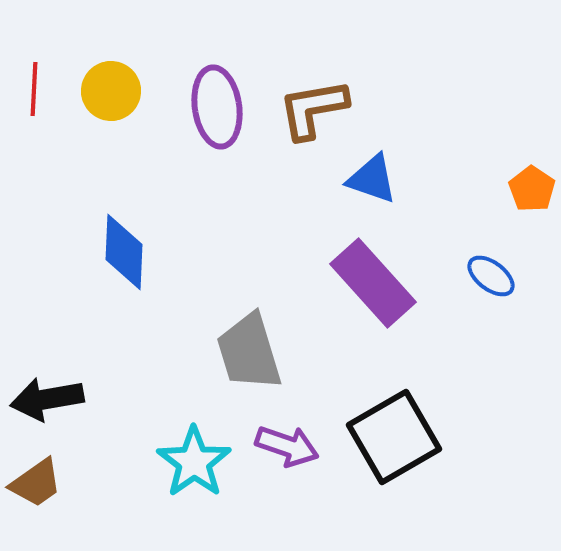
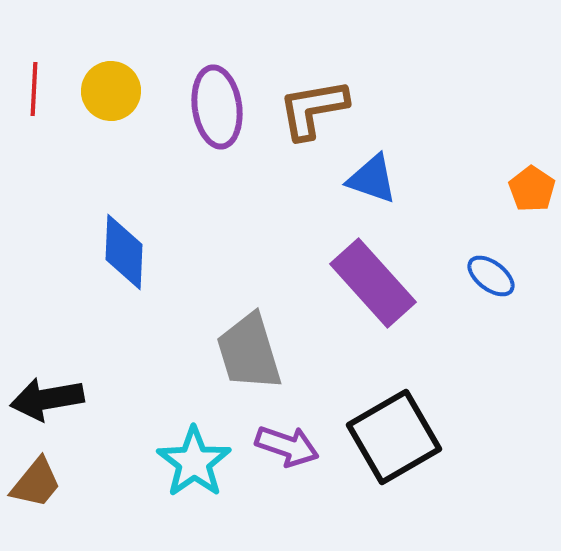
brown trapezoid: rotated 16 degrees counterclockwise
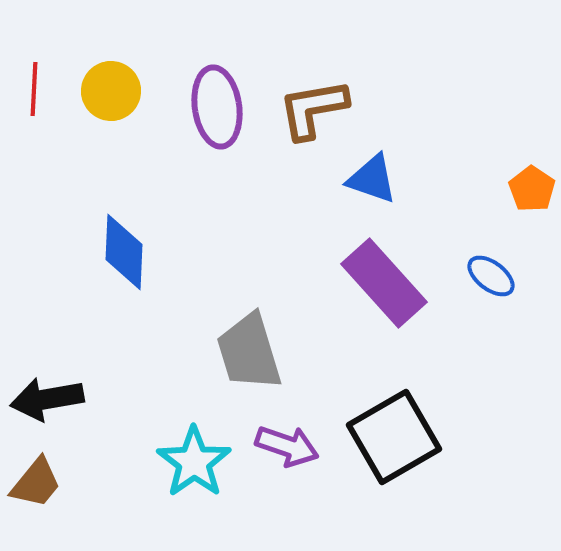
purple rectangle: moved 11 px right
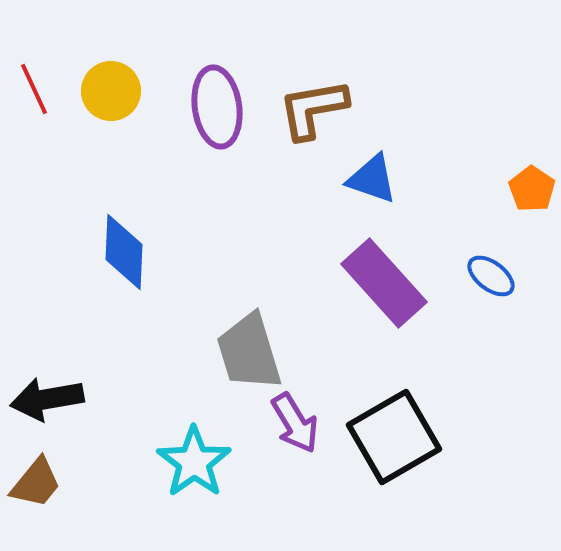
red line: rotated 28 degrees counterclockwise
purple arrow: moved 8 px right, 23 px up; rotated 40 degrees clockwise
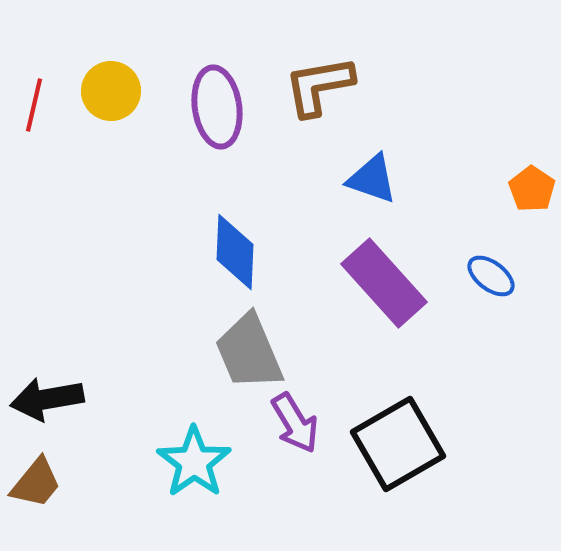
red line: moved 16 px down; rotated 38 degrees clockwise
brown L-shape: moved 6 px right, 23 px up
blue diamond: moved 111 px right
gray trapezoid: rotated 6 degrees counterclockwise
black square: moved 4 px right, 7 px down
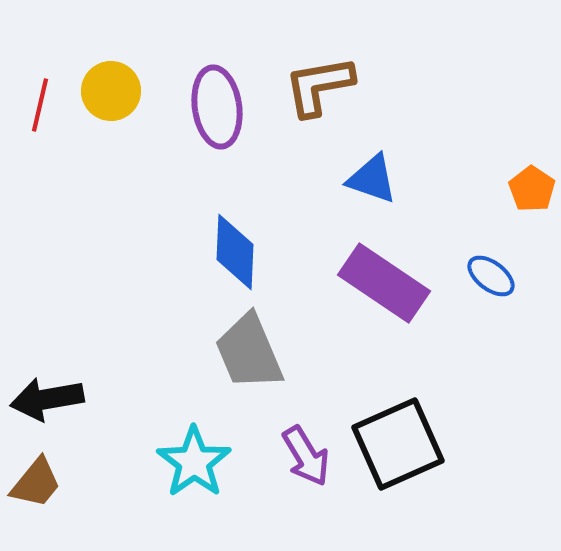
red line: moved 6 px right
purple rectangle: rotated 14 degrees counterclockwise
purple arrow: moved 11 px right, 33 px down
black square: rotated 6 degrees clockwise
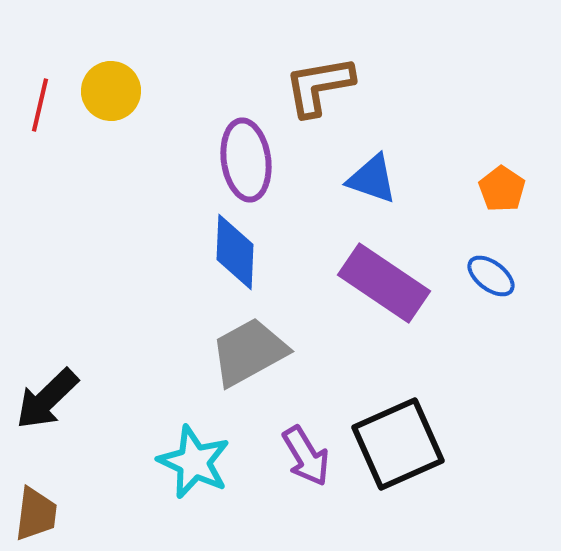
purple ellipse: moved 29 px right, 53 px down
orange pentagon: moved 30 px left
gray trapezoid: rotated 84 degrees clockwise
black arrow: rotated 34 degrees counterclockwise
cyan star: rotated 12 degrees counterclockwise
brown trapezoid: moved 31 px down; rotated 32 degrees counterclockwise
